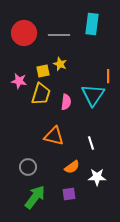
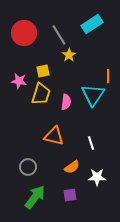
cyan rectangle: rotated 50 degrees clockwise
gray line: rotated 60 degrees clockwise
yellow star: moved 9 px right, 9 px up; rotated 16 degrees clockwise
purple square: moved 1 px right, 1 px down
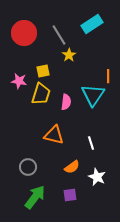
orange triangle: moved 1 px up
white star: rotated 24 degrees clockwise
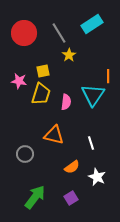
gray line: moved 2 px up
gray circle: moved 3 px left, 13 px up
purple square: moved 1 px right, 3 px down; rotated 24 degrees counterclockwise
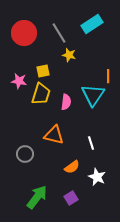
yellow star: rotated 24 degrees counterclockwise
green arrow: moved 2 px right
